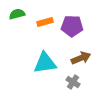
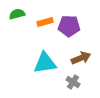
purple pentagon: moved 3 px left
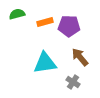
brown arrow: moved 1 px left, 1 px up; rotated 108 degrees counterclockwise
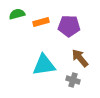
orange rectangle: moved 4 px left
brown arrow: moved 1 px down
cyan triangle: moved 1 px left, 2 px down
gray cross: moved 2 px up; rotated 16 degrees counterclockwise
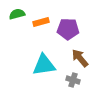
purple pentagon: moved 1 px left, 3 px down
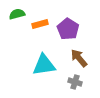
orange rectangle: moved 1 px left, 2 px down
purple pentagon: rotated 30 degrees clockwise
brown arrow: moved 1 px left
gray cross: moved 2 px right, 2 px down
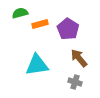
green semicircle: moved 3 px right, 1 px up
cyan triangle: moved 7 px left
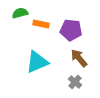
orange rectangle: moved 1 px right; rotated 28 degrees clockwise
purple pentagon: moved 3 px right, 1 px down; rotated 25 degrees counterclockwise
cyan triangle: moved 3 px up; rotated 15 degrees counterclockwise
gray cross: rotated 24 degrees clockwise
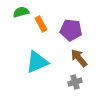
green semicircle: moved 1 px right, 1 px up
orange rectangle: rotated 49 degrees clockwise
gray cross: rotated 32 degrees clockwise
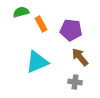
brown arrow: moved 1 px right, 1 px up
gray cross: rotated 24 degrees clockwise
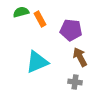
orange rectangle: moved 1 px left, 5 px up
brown arrow: rotated 12 degrees clockwise
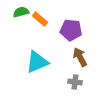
orange rectangle: rotated 21 degrees counterclockwise
